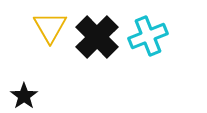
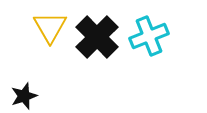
cyan cross: moved 1 px right
black star: rotated 16 degrees clockwise
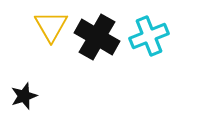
yellow triangle: moved 1 px right, 1 px up
black cross: rotated 15 degrees counterclockwise
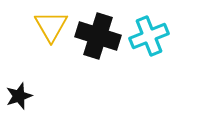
black cross: moved 1 px right, 1 px up; rotated 12 degrees counterclockwise
black star: moved 5 px left
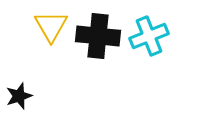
black cross: rotated 12 degrees counterclockwise
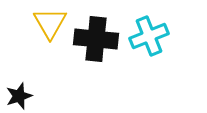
yellow triangle: moved 1 px left, 3 px up
black cross: moved 2 px left, 3 px down
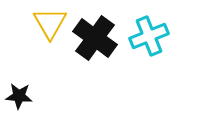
black cross: moved 1 px left, 1 px up; rotated 30 degrees clockwise
black star: rotated 24 degrees clockwise
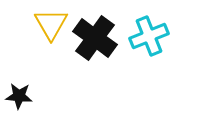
yellow triangle: moved 1 px right, 1 px down
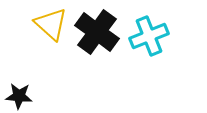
yellow triangle: rotated 18 degrees counterclockwise
black cross: moved 2 px right, 6 px up
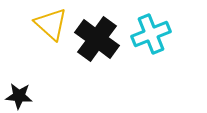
black cross: moved 7 px down
cyan cross: moved 2 px right, 2 px up
